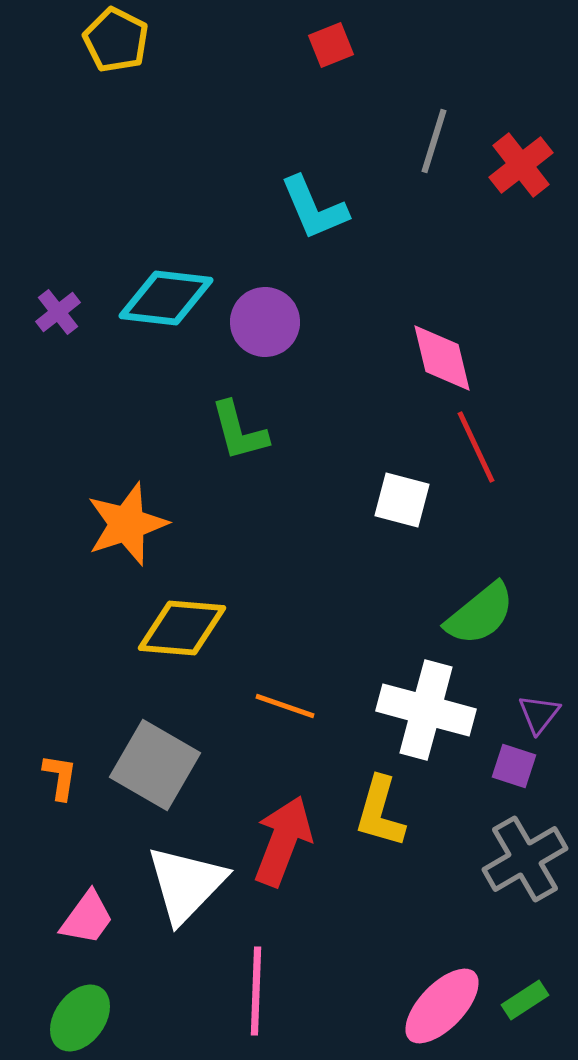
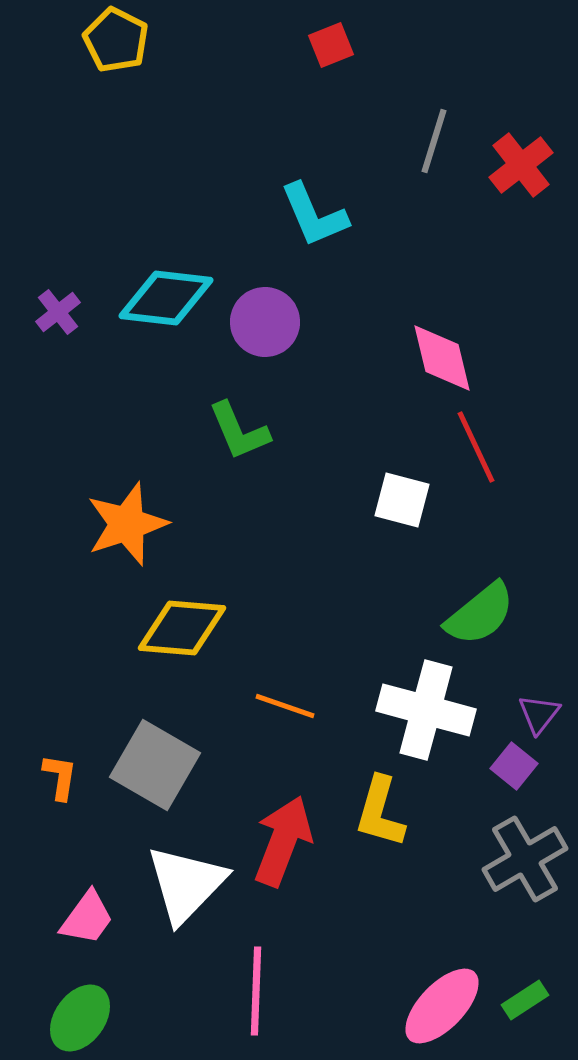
cyan L-shape: moved 7 px down
green L-shape: rotated 8 degrees counterclockwise
purple square: rotated 21 degrees clockwise
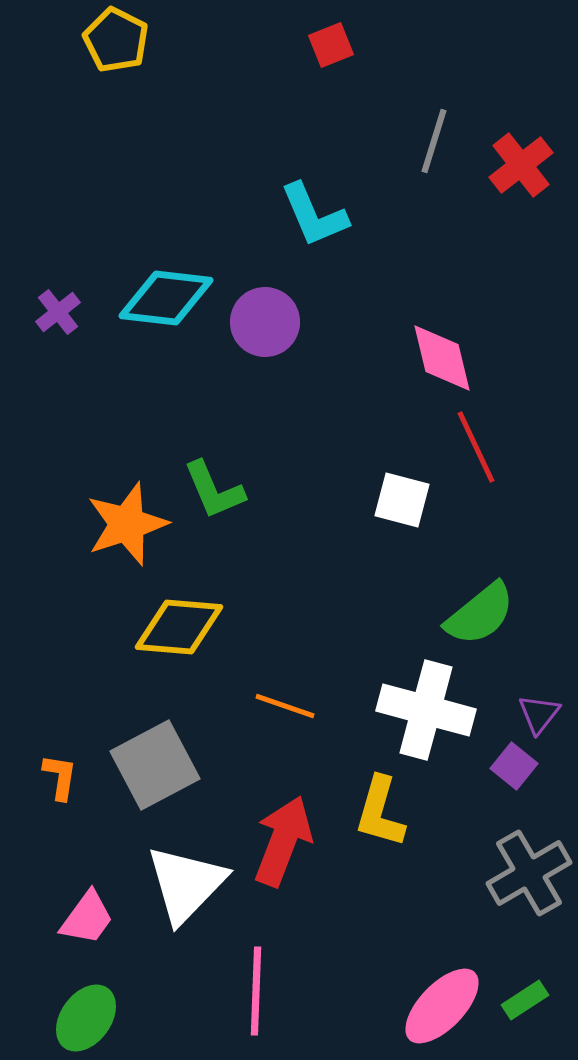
green L-shape: moved 25 px left, 59 px down
yellow diamond: moved 3 px left, 1 px up
gray square: rotated 32 degrees clockwise
gray cross: moved 4 px right, 14 px down
green ellipse: moved 6 px right
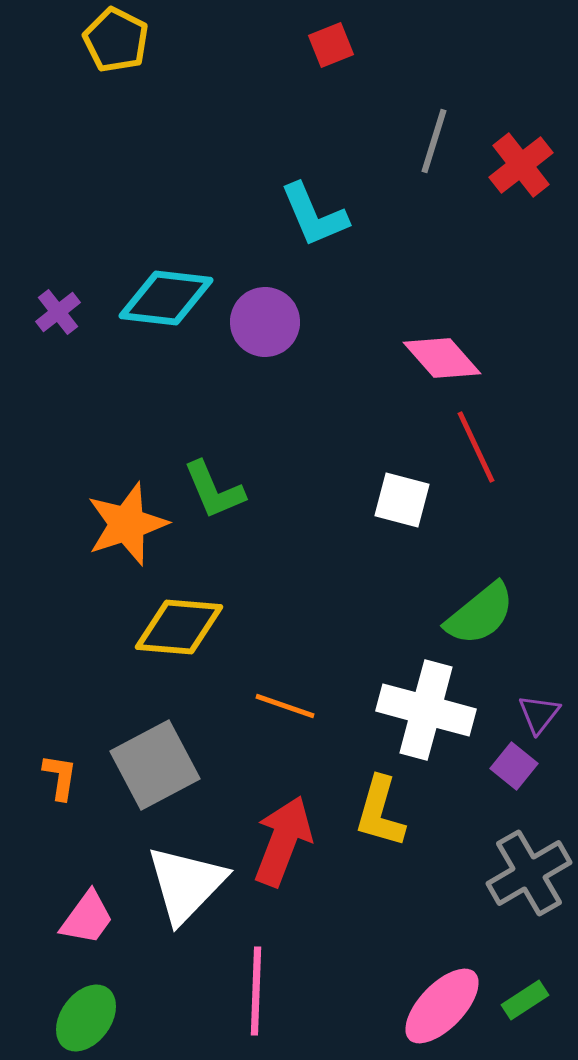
pink diamond: rotated 28 degrees counterclockwise
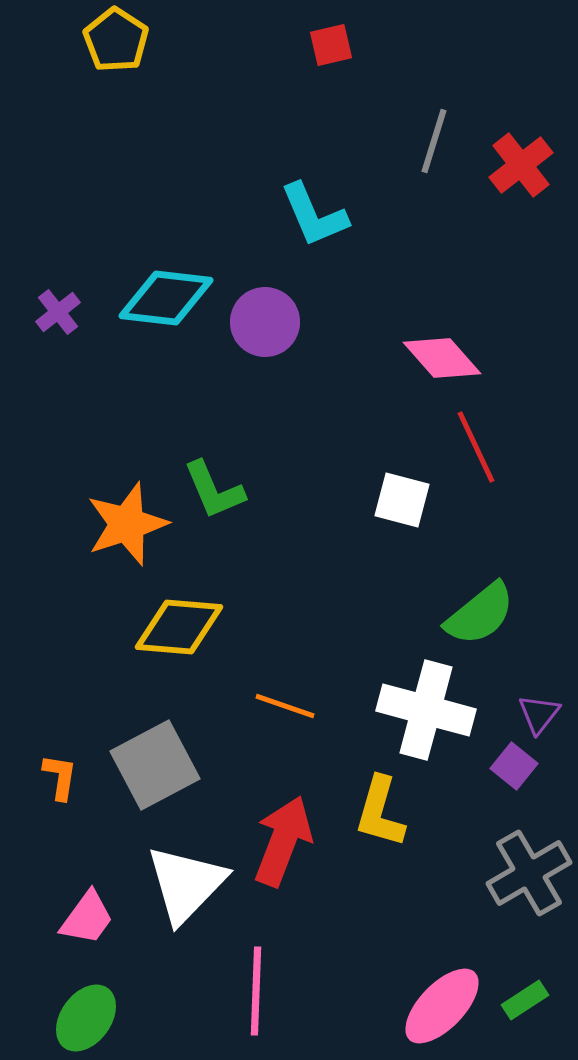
yellow pentagon: rotated 6 degrees clockwise
red square: rotated 9 degrees clockwise
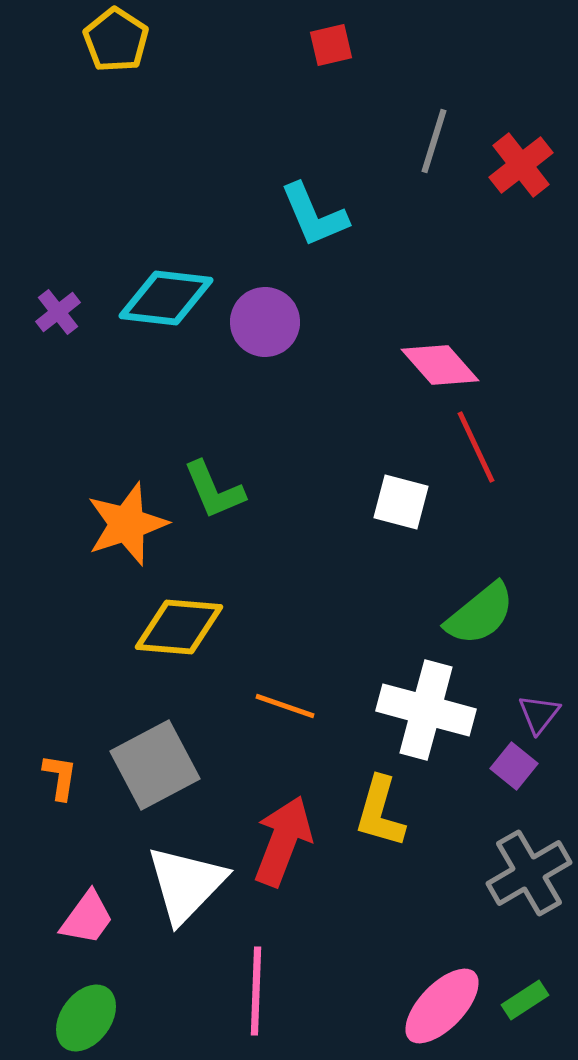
pink diamond: moved 2 px left, 7 px down
white square: moved 1 px left, 2 px down
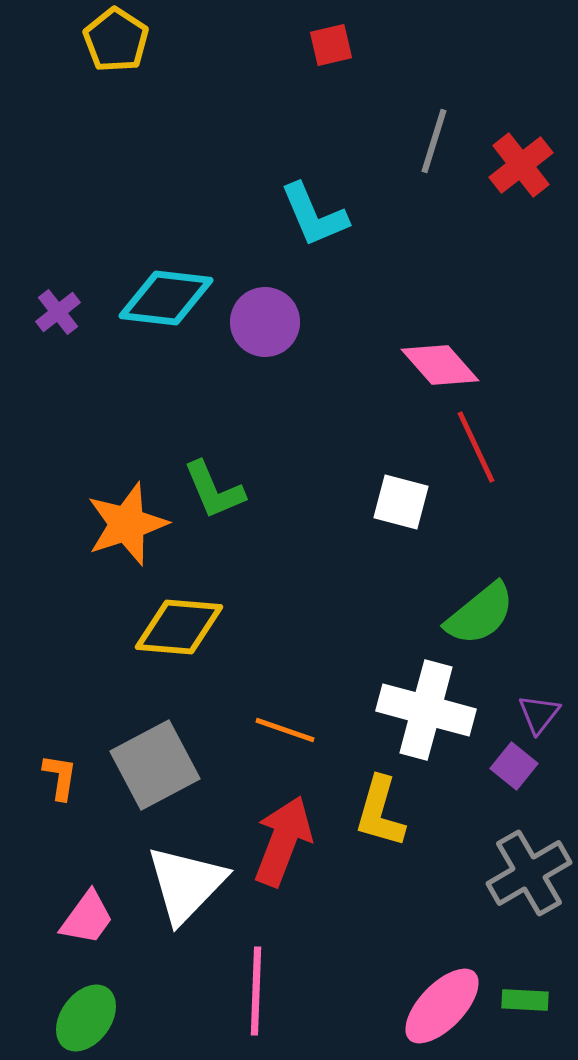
orange line: moved 24 px down
green rectangle: rotated 36 degrees clockwise
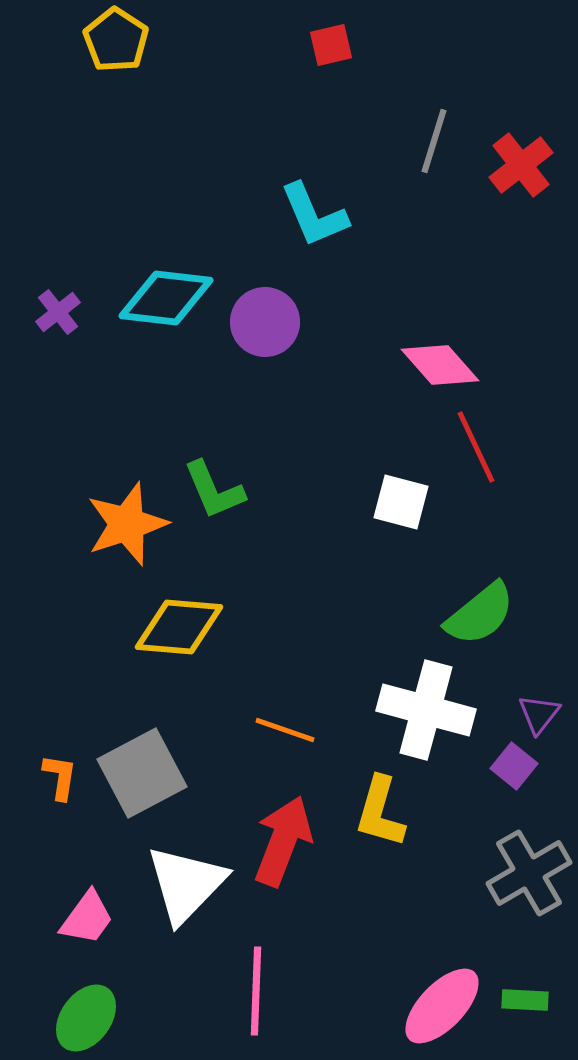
gray square: moved 13 px left, 8 px down
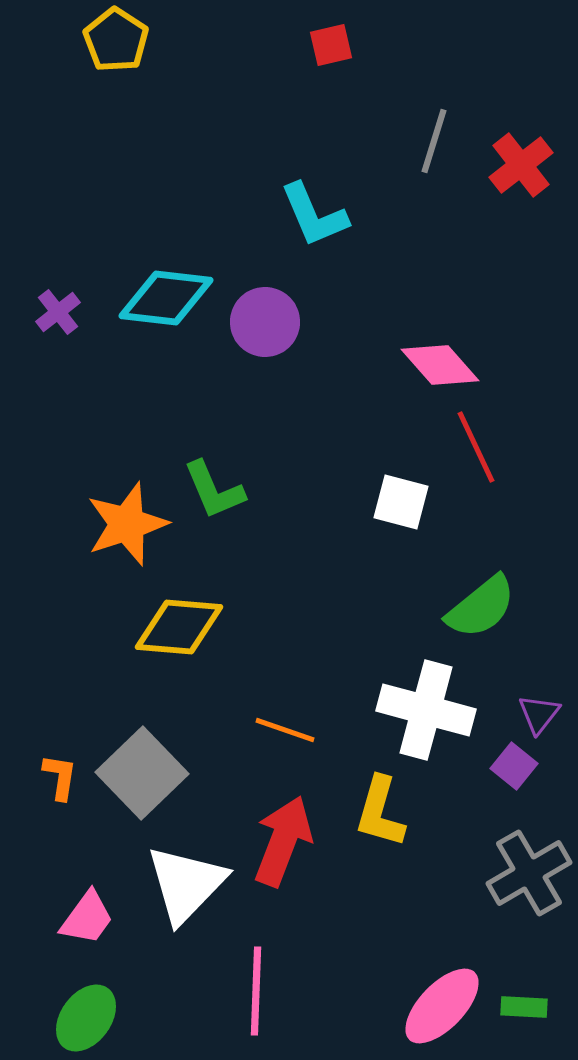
green semicircle: moved 1 px right, 7 px up
gray square: rotated 16 degrees counterclockwise
green rectangle: moved 1 px left, 7 px down
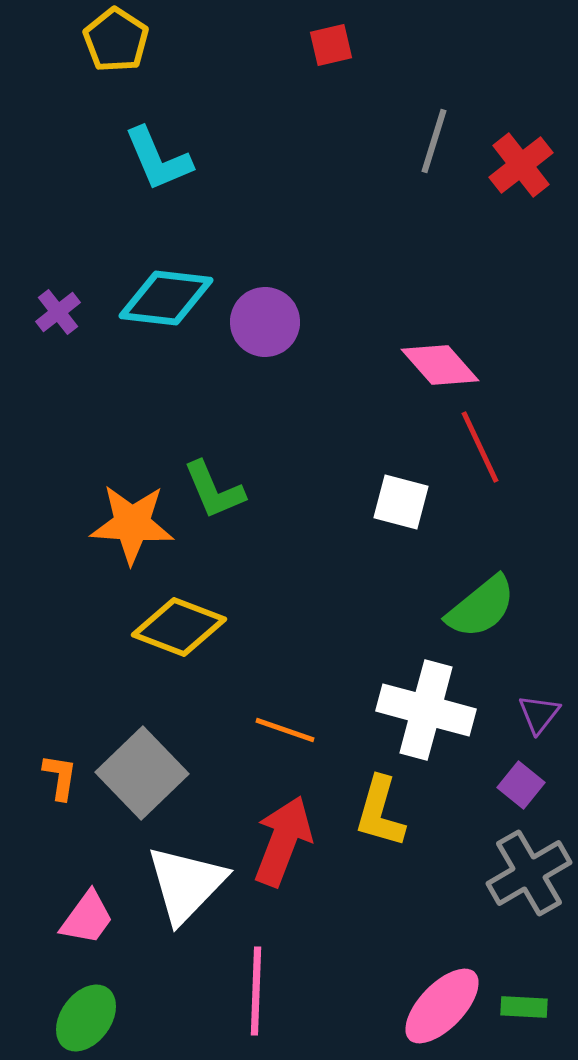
cyan L-shape: moved 156 px left, 56 px up
red line: moved 4 px right
orange star: moved 5 px right; rotated 22 degrees clockwise
yellow diamond: rotated 16 degrees clockwise
purple square: moved 7 px right, 19 px down
